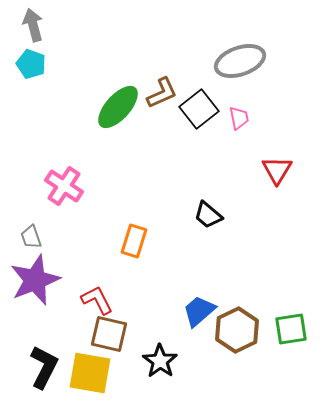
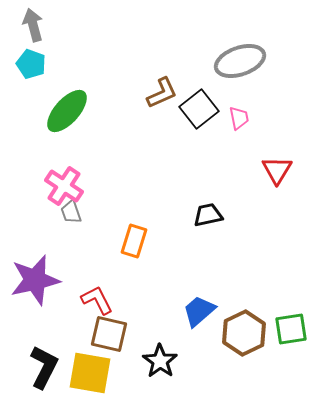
green ellipse: moved 51 px left, 4 px down
black trapezoid: rotated 128 degrees clockwise
gray trapezoid: moved 40 px right, 25 px up
purple star: rotated 9 degrees clockwise
brown hexagon: moved 7 px right, 3 px down
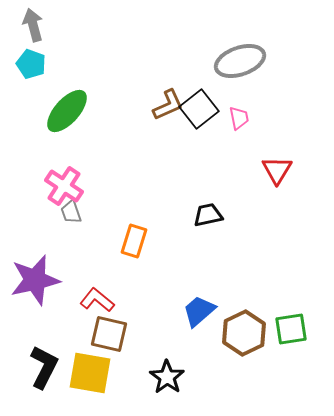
brown L-shape: moved 6 px right, 12 px down
red L-shape: rotated 24 degrees counterclockwise
black star: moved 7 px right, 16 px down
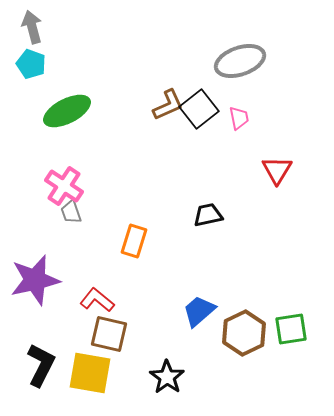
gray arrow: moved 1 px left, 2 px down
green ellipse: rotated 21 degrees clockwise
black L-shape: moved 3 px left, 2 px up
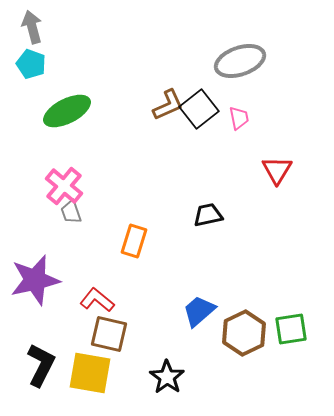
pink cross: rotated 6 degrees clockwise
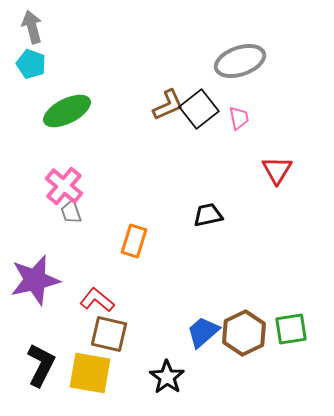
blue trapezoid: moved 4 px right, 21 px down
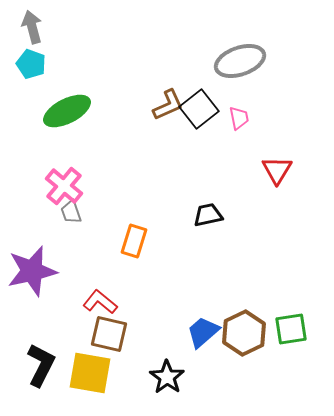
purple star: moved 3 px left, 9 px up
red L-shape: moved 3 px right, 2 px down
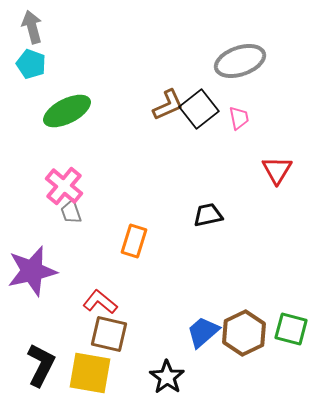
green square: rotated 24 degrees clockwise
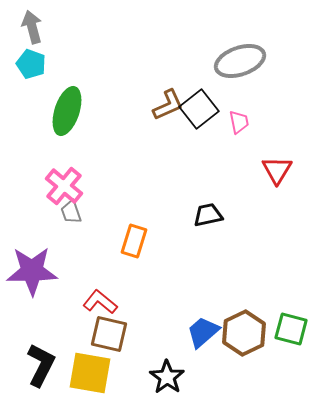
green ellipse: rotated 45 degrees counterclockwise
pink trapezoid: moved 4 px down
purple star: rotated 12 degrees clockwise
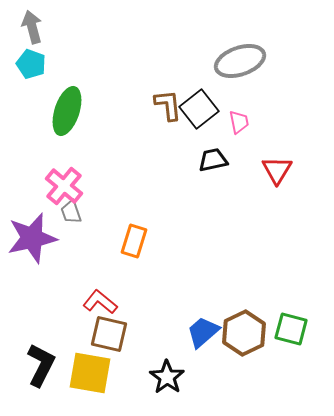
brown L-shape: rotated 72 degrees counterclockwise
black trapezoid: moved 5 px right, 55 px up
purple star: moved 33 px up; rotated 12 degrees counterclockwise
